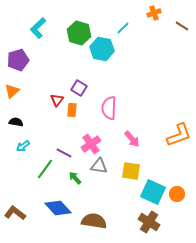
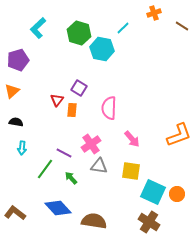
cyan arrow: moved 1 px left, 2 px down; rotated 48 degrees counterclockwise
green arrow: moved 4 px left
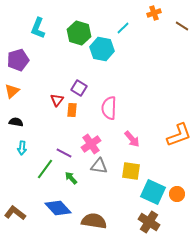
cyan L-shape: rotated 25 degrees counterclockwise
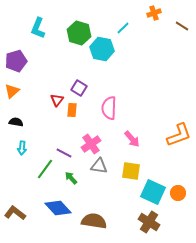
purple pentagon: moved 2 px left, 1 px down
orange circle: moved 1 px right, 1 px up
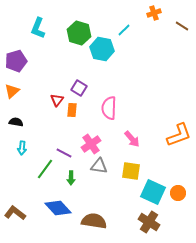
cyan line: moved 1 px right, 2 px down
green arrow: rotated 136 degrees counterclockwise
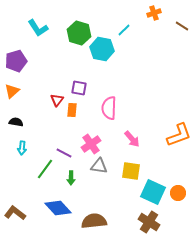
cyan L-shape: rotated 55 degrees counterclockwise
purple square: rotated 21 degrees counterclockwise
brown semicircle: rotated 15 degrees counterclockwise
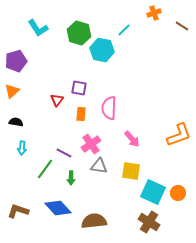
cyan hexagon: moved 1 px down
orange rectangle: moved 9 px right, 4 px down
brown L-shape: moved 3 px right, 2 px up; rotated 20 degrees counterclockwise
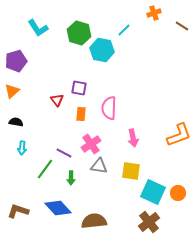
red triangle: rotated 16 degrees counterclockwise
pink arrow: moved 1 px right, 1 px up; rotated 30 degrees clockwise
brown cross: rotated 20 degrees clockwise
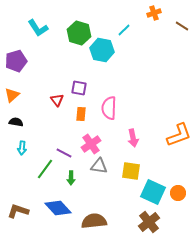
orange triangle: moved 4 px down
